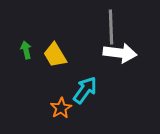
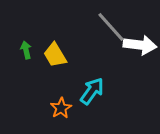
gray line: rotated 40 degrees counterclockwise
white arrow: moved 20 px right, 8 px up
cyan arrow: moved 7 px right, 1 px down
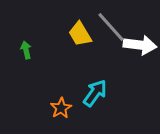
yellow trapezoid: moved 25 px right, 21 px up
cyan arrow: moved 3 px right, 2 px down
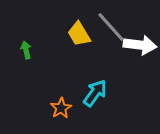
yellow trapezoid: moved 1 px left
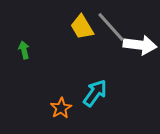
yellow trapezoid: moved 3 px right, 7 px up
green arrow: moved 2 px left
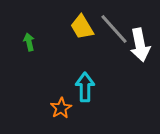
gray line: moved 3 px right, 2 px down
white arrow: rotated 72 degrees clockwise
green arrow: moved 5 px right, 8 px up
cyan arrow: moved 10 px left, 6 px up; rotated 36 degrees counterclockwise
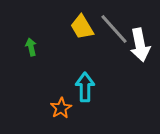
green arrow: moved 2 px right, 5 px down
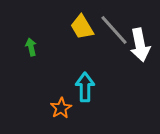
gray line: moved 1 px down
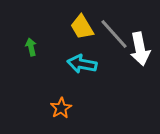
gray line: moved 4 px down
white arrow: moved 4 px down
cyan arrow: moved 3 px left, 23 px up; rotated 80 degrees counterclockwise
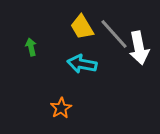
white arrow: moved 1 px left, 1 px up
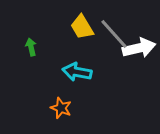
white arrow: rotated 92 degrees counterclockwise
cyan arrow: moved 5 px left, 8 px down
orange star: rotated 20 degrees counterclockwise
